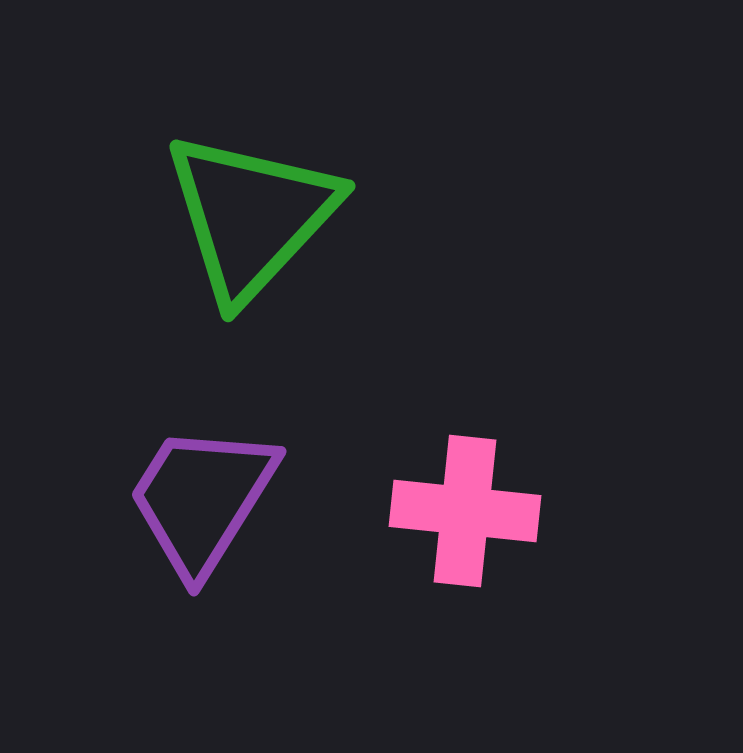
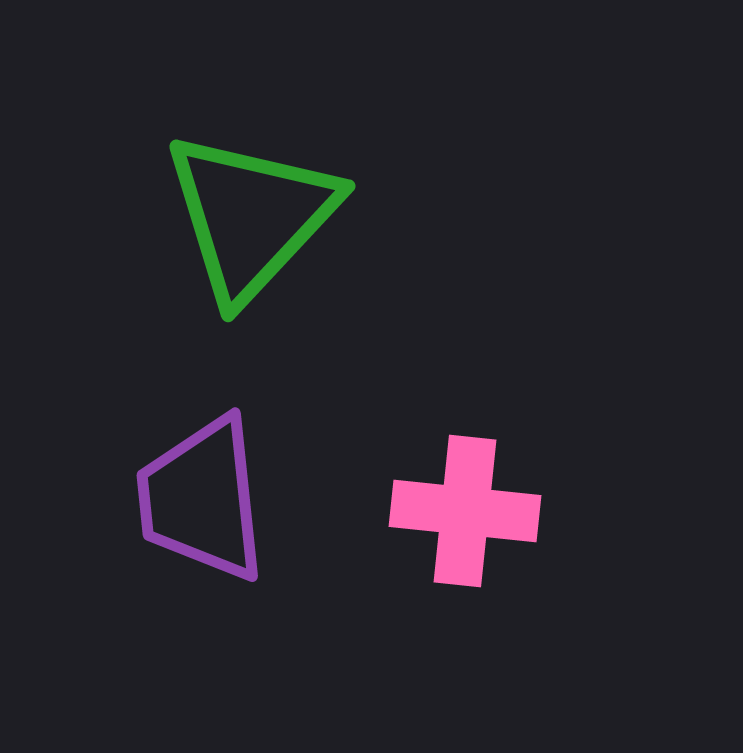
purple trapezoid: rotated 38 degrees counterclockwise
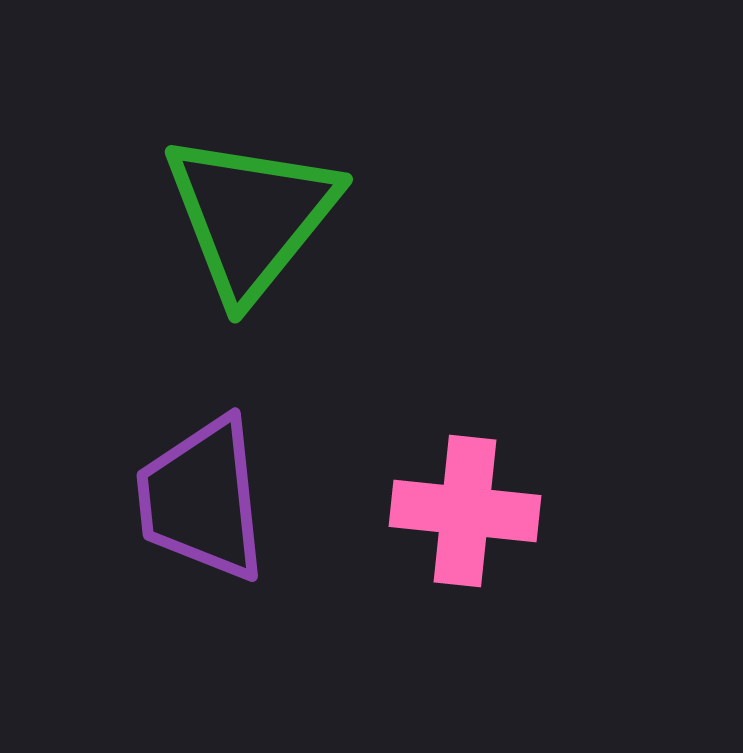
green triangle: rotated 4 degrees counterclockwise
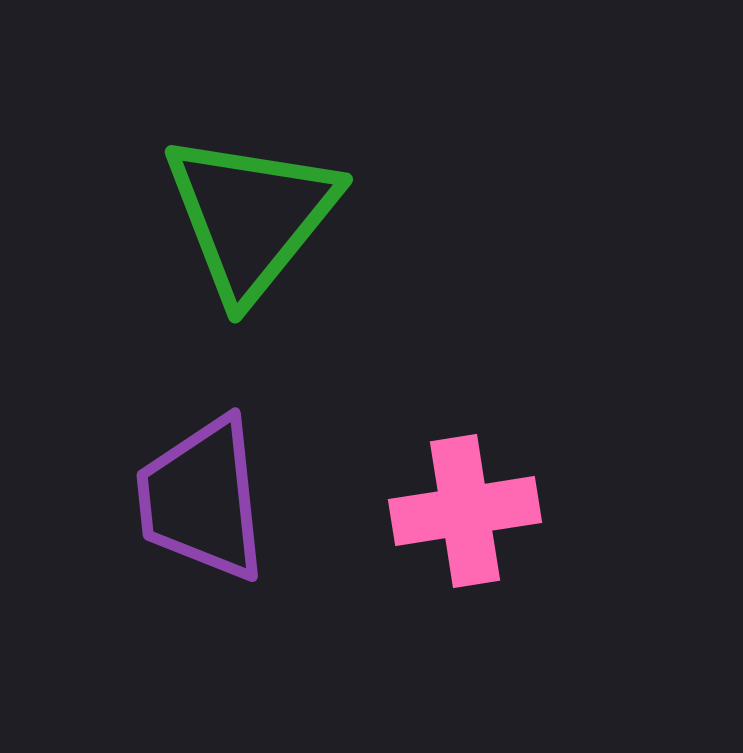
pink cross: rotated 15 degrees counterclockwise
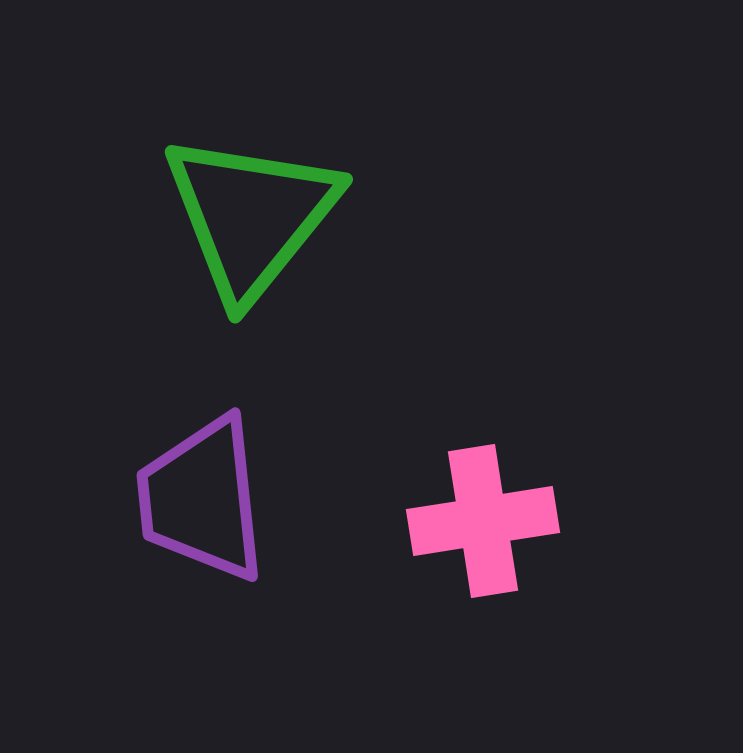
pink cross: moved 18 px right, 10 px down
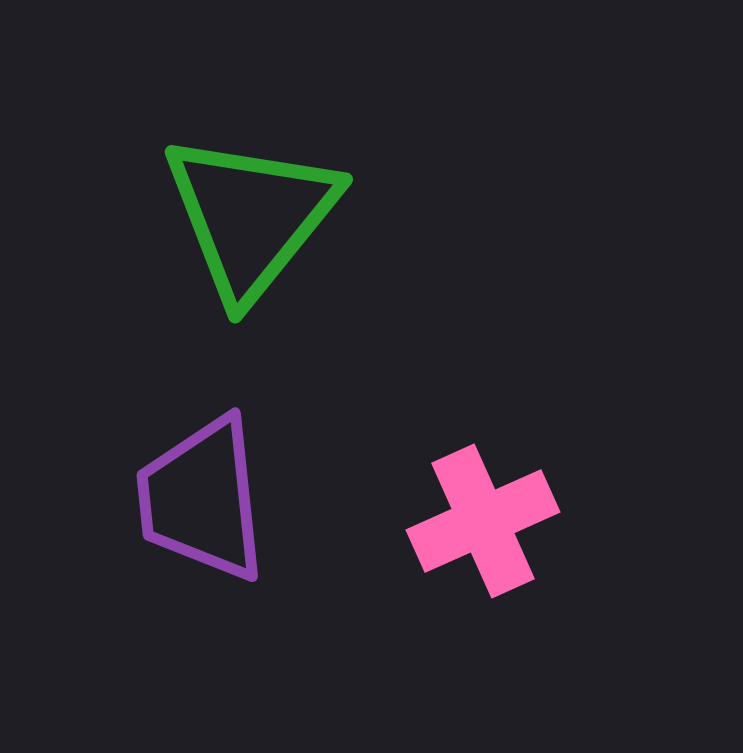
pink cross: rotated 15 degrees counterclockwise
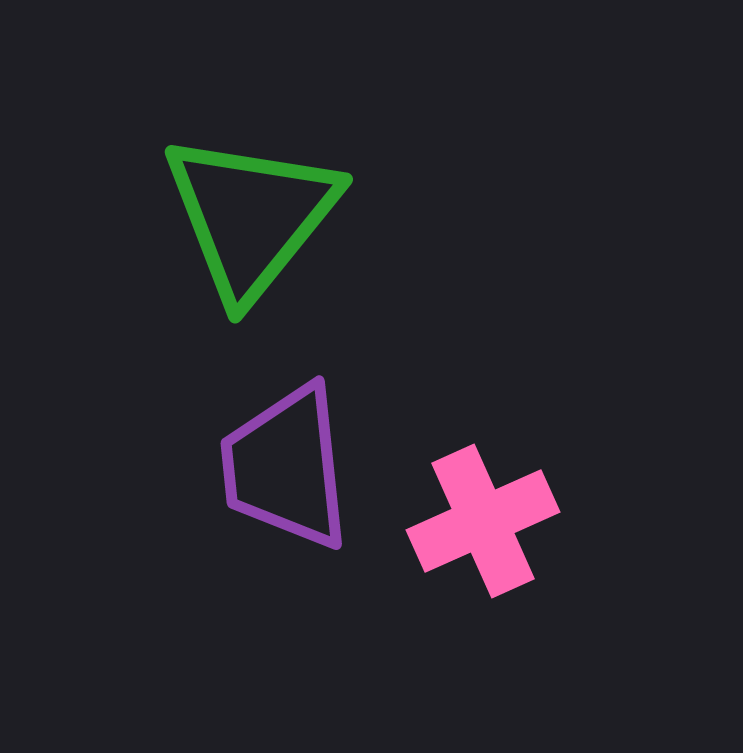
purple trapezoid: moved 84 px right, 32 px up
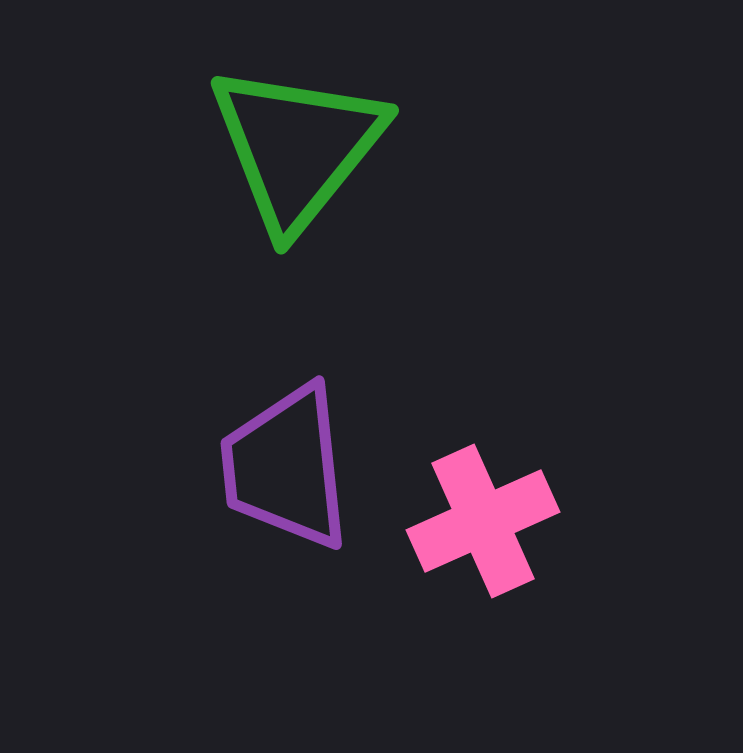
green triangle: moved 46 px right, 69 px up
